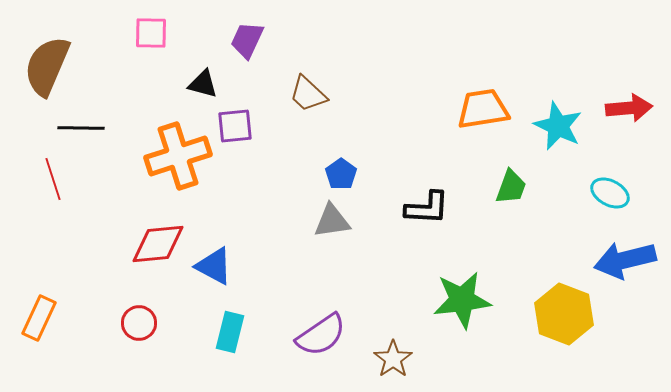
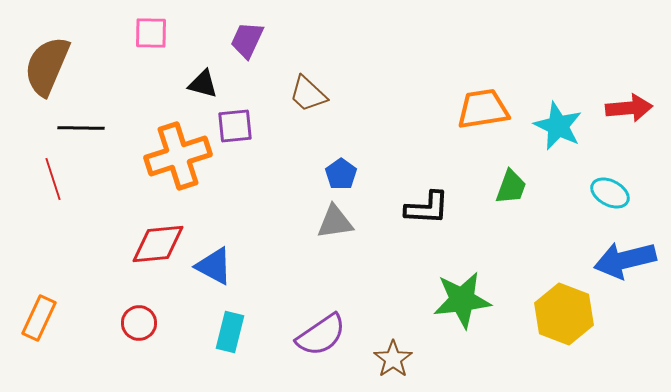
gray triangle: moved 3 px right, 1 px down
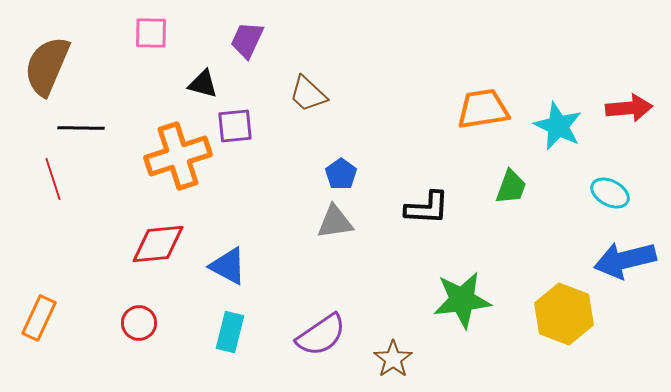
blue triangle: moved 14 px right
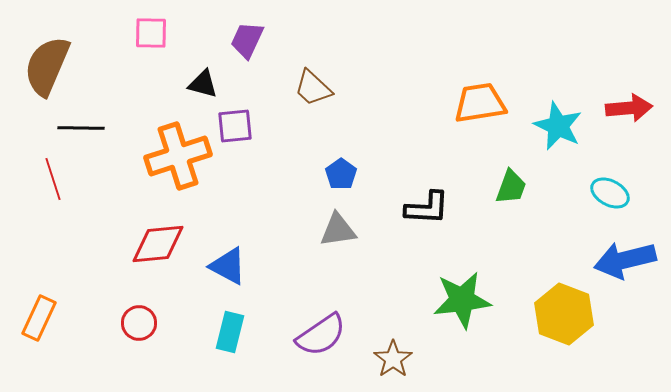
brown trapezoid: moved 5 px right, 6 px up
orange trapezoid: moved 3 px left, 6 px up
gray triangle: moved 3 px right, 8 px down
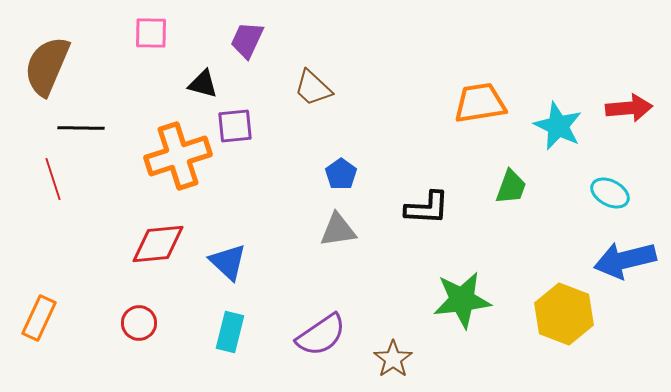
blue triangle: moved 4 px up; rotated 15 degrees clockwise
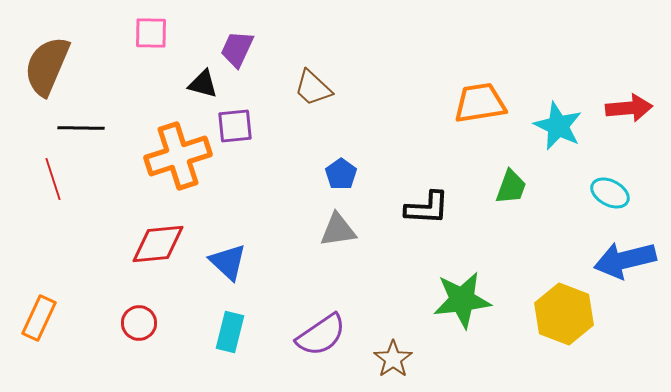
purple trapezoid: moved 10 px left, 9 px down
